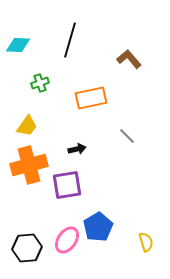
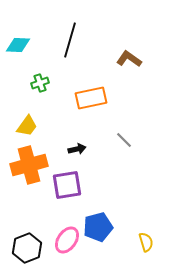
brown L-shape: rotated 15 degrees counterclockwise
gray line: moved 3 px left, 4 px down
blue pentagon: rotated 16 degrees clockwise
black hexagon: rotated 16 degrees counterclockwise
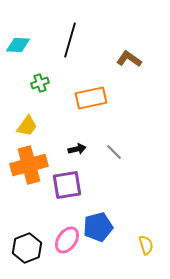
gray line: moved 10 px left, 12 px down
yellow semicircle: moved 3 px down
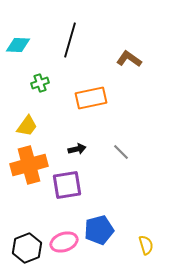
gray line: moved 7 px right
blue pentagon: moved 1 px right, 3 px down
pink ellipse: moved 3 px left, 2 px down; rotated 36 degrees clockwise
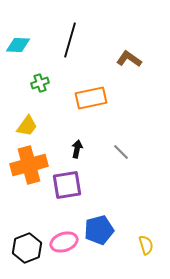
black arrow: rotated 66 degrees counterclockwise
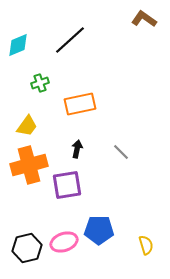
black line: rotated 32 degrees clockwise
cyan diamond: rotated 25 degrees counterclockwise
brown L-shape: moved 15 px right, 40 px up
orange rectangle: moved 11 px left, 6 px down
blue pentagon: rotated 16 degrees clockwise
black hexagon: rotated 8 degrees clockwise
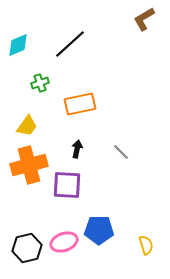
brown L-shape: rotated 65 degrees counterclockwise
black line: moved 4 px down
purple square: rotated 12 degrees clockwise
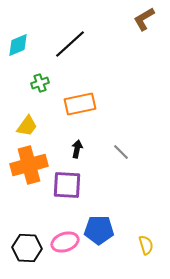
pink ellipse: moved 1 px right
black hexagon: rotated 16 degrees clockwise
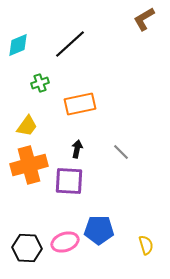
purple square: moved 2 px right, 4 px up
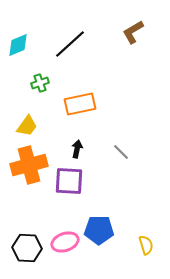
brown L-shape: moved 11 px left, 13 px down
